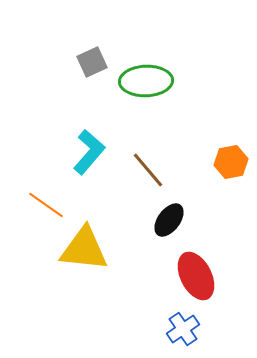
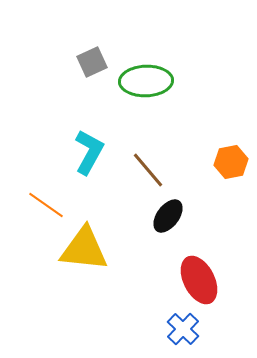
cyan L-shape: rotated 12 degrees counterclockwise
black ellipse: moved 1 px left, 4 px up
red ellipse: moved 3 px right, 4 px down
blue cross: rotated 12 degrees counterclockwise
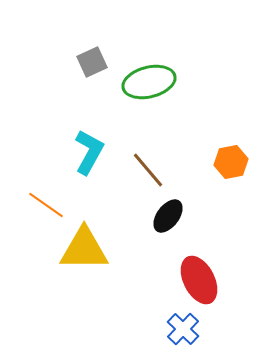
green ellipse: moved 3 px right, 1 px down; rotated 12 degrees counterclockwise
yellow triangle: rotated 6 degrees counterclockwise
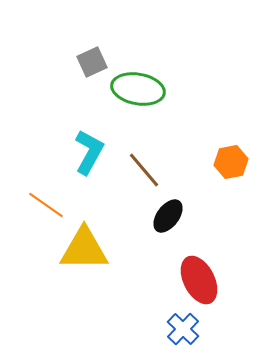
green ellipse: moved 11 px left, 7 px down; rotated 24 degrees clockwise
brown line: moved 4 px left
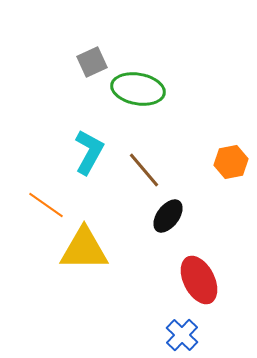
blue cross: moved 1 px left, 6 px down
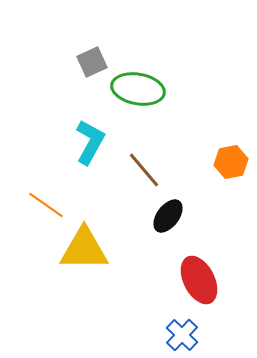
cyan L-shape: moved 1 px right, 10 px up
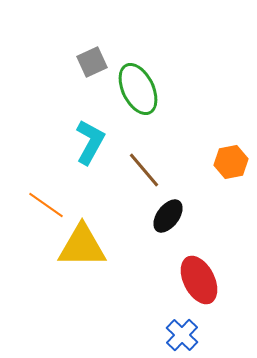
green ellipse: rotated 54 degrees clockwise
yellow triangle: moved 2 px left, 3 px up
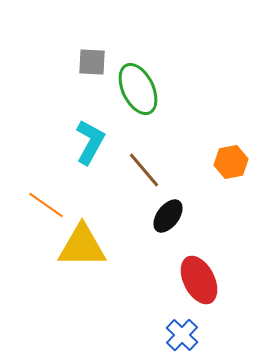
gray square: rotated 28 degrees clockwise
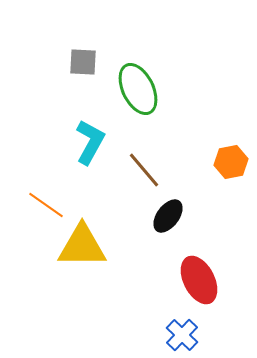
gray square: moved 9 px left
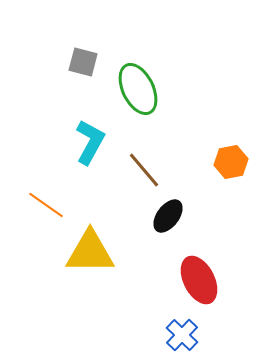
gray square: rotated 12 degrees clockwise
yellow triangle: moved 8 px right, 6 px down
